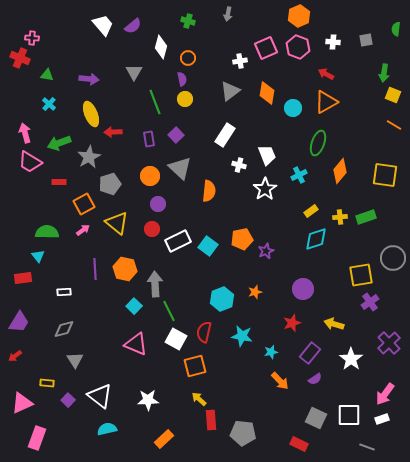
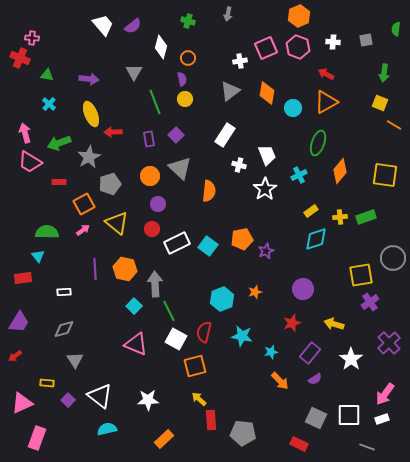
yellow square at (393, 95): moved 13 px left, 8 px down
white rectangle at (178, 241): moved 1 px left, 2 px down
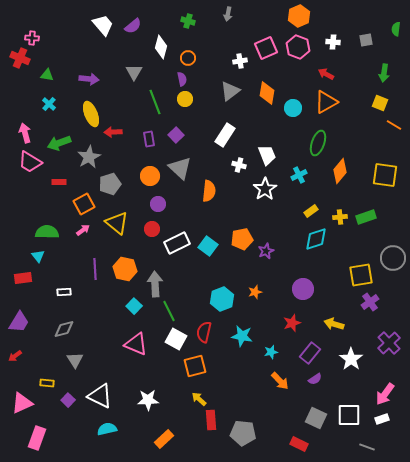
white triangle at (100, 396): rotated 12 degrees counterclockwise
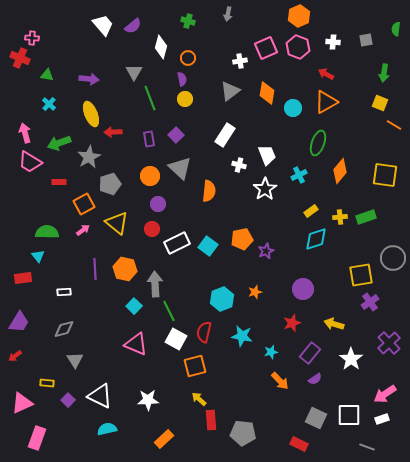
green line at (155, 102): moved 5 px left, 4 px up
pink arrow at (385, 394): rotated 20 degrees clockwise
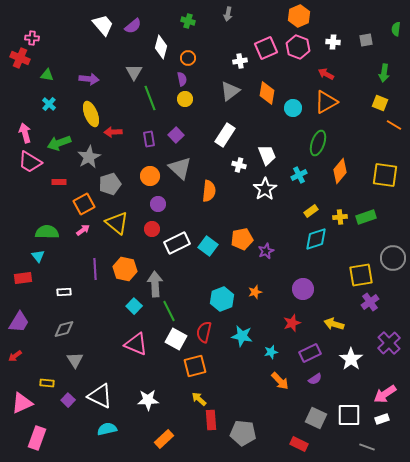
purple rectangle at (310, 353): rotated 25 degrees clockwise
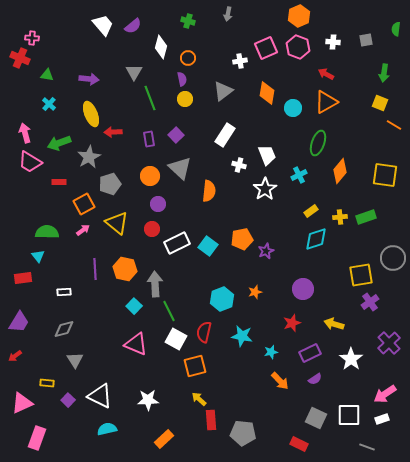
gray triangle at (230, 91): moved 7 px left
